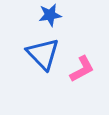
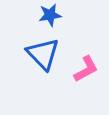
pink L-shape: moved 4 px right
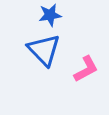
blue triangle: moved 1 px right, 4 px up
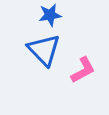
pink L-shape: moved 3 px left, 1 px down
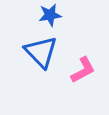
blue triangle: moved 3 px left, 2 px down
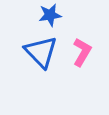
pink L-shape: moved 1 px left, 18 px up; rotated 32 degrees counterclockwise
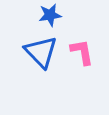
pink L-shape: rotated 40 degrees counterclockwise
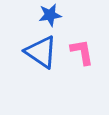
blue triangle: rotated 12 degrees counterclockwise
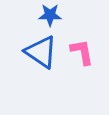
blue star: rotated 10 degrees clockwise
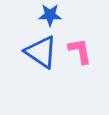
pink L-shape: moved 2 px left, 1 px up
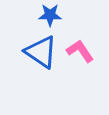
pink L-shape: rotated 24 degrees counterclockwise
